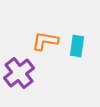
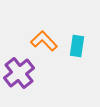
orange L-shape: moved 1 px left; rotated 36 degrees clockwise
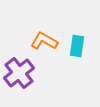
orange L-shape: rotated 16 degrees counterclockwise
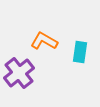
cyan rectangle: moved 3 px right, 6 px down
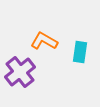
purple cross: moved 1 px right, 1 px up
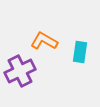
purple cross: moved 1 px up; rotated 12 degrees clockwise
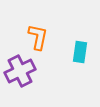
orange L-shape: moved 6 px left, 4 px up; rotated 72 degrees clockwise
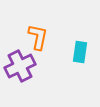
purple cross: moved 5 px up
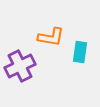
orange L-shape: moved 13 px right; rotated 88 degrees clockwise
